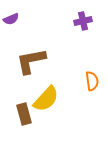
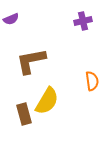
yellow semicircle: moved 1 px right, 2 px down; rotated 12 degrees counterclockwise
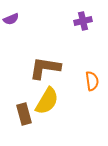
brown L-shape: moved 14 px right, 7 px down; rotated 20 degrees clockwise
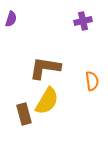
purple semicircle: rotated 49 degrees counterclockwise
